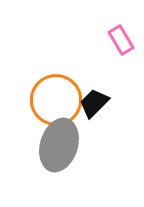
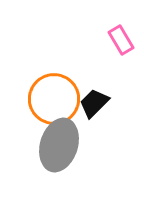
orange circle: moved 2 px left, 1 px up
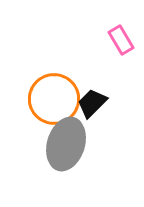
black trapezoid: moved 2 px left
gray ellipse: moved 7 px right, 1 px up
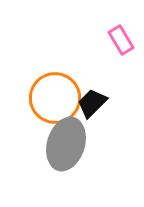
orange circle: moved 1 px right, 1 px up
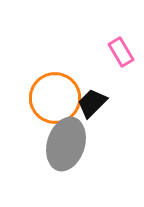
pink rectangle: moved 12 px down
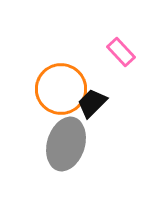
pink rectangle: rotated 12 degrees counterclockwise
orange circle: moved 6 px right, 9 px up
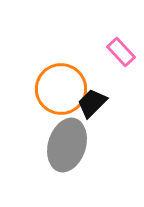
gray ellipse: moved 1 px right, 1 px down
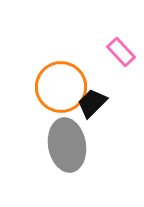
orange circle: moved 2 px up
gray ellipse: rotated 27 degrees counterclockwise
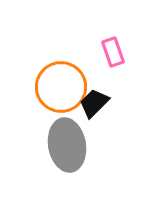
pink rectangle: moved 8 px left; rotated 24 degrees clockwise
black trapezoid: moved 2 px right
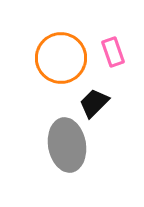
orange circle: moved 29 px up
